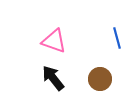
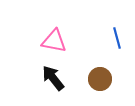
pink triangle: rotated 8 degrees counterclockwise
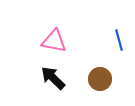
blue line: moved 2 px right, 2 px down
black arrow: rotated 8 degrees counterclockwise
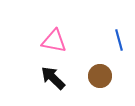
brown circle: moved 3 px up
